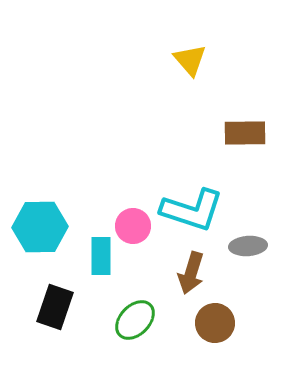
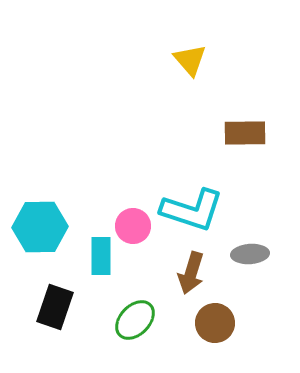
gray ellipse: moved 2 px right, 8 px down
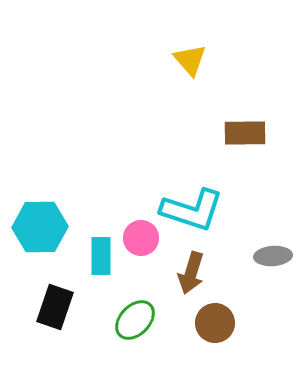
pink circle: moved 8 px right, 12 px down
gray ellipse: moved 23 px right, 2 px down
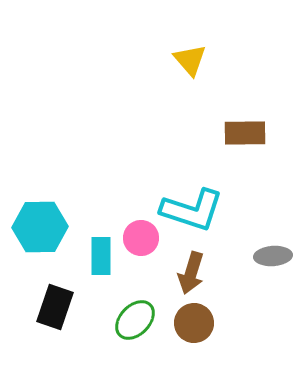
brown circle: moved 21 px left
